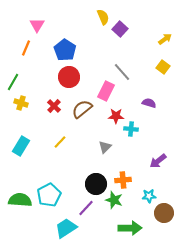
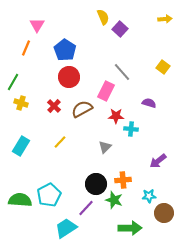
yellow arrow: moved 20 px up; rotated 32 degrees clockwise
brown semicircle: rotated 10 degrees clockwise
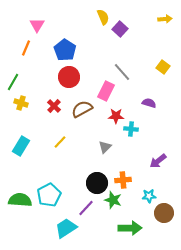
black circle: moved 1 px right, 1 px up
green star: moved 1 px left
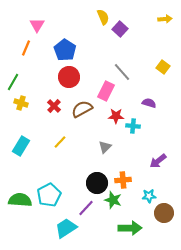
cyan cross: moved 2 px right, 3 px up
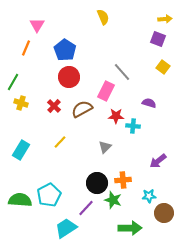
purple square: moved 38 px right, 10 px down; rotated 21 degrees counterclockwise
cyan rectangle: moved 4 px down
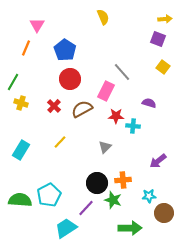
red circle: moved 1 px right, 2 px down
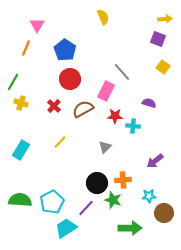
brown semicircle: moved 1 px right
red star: moved 1 px left
purple arrow: moved 3 px left
cyan pentagon: moved 3 px right, 7 px down
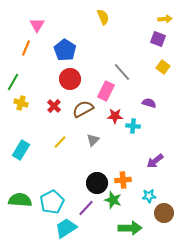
gray triangle: moved 12 px left, 7 px up
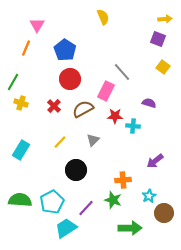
black circle: moved 21 px left, 13 px up
cyan star: rotated 24 degrees counterclockwise
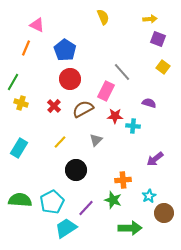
yellow arrow: moved 15 px left
pink triangle: rotated 35 degrees counterclockwise
gray triangle: moved 3 px right
cyan rectangle: moved 2 px left, 2 px up
purple arrow: moved 2 px up
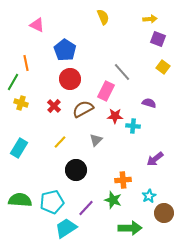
orange line: moved 15 px down; rotated 35 degrees counterclockwise
cyan pentagon: rotated 15 degrees clockwise
